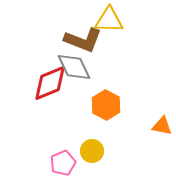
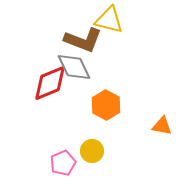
yellow triangle: rotated 12 degrees clockwise
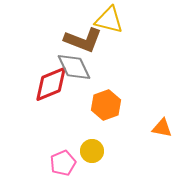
red diamond: moved 1 px right, 1 px down
orange hexagon: rotated 12 degrees clockwise
orange triangle: moved 2 px down
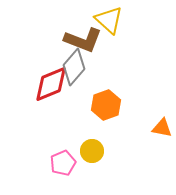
yellow triangle: rotated 28 degrees clockwise
gray diamond: rotated 66 degrees clockwise
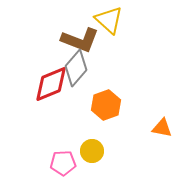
brown L-shape: moved 3 px left
gray diamond: moved 2 px right, 1 px down
pink pentagon: rotated 20 degrees clockwise
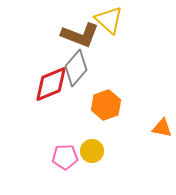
brown L-shape: moved 5 px up
pink pentagon: moved 2 px right, 6 px up
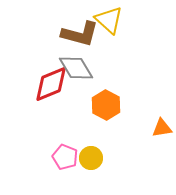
brown L-shape: moved 1 px up; rotated 6 degrees counterclockwise
gray diamond: rotated 72 degrees counterclockwise
orange hexagon: rotated 12 degrees counterclockwise
orange triangle: rotated 20 degrees counterclockwise
yellow circle: moved 1 px left, 7 px down
pink pentagon: rotated 25 degrees clockwise
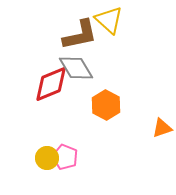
brown L-shape: moved 1 px down; rotated 27 degrees counterclockwise
orange triangle: rotated 10 degrees counterclockwise
yellow circle: moved 44 px left
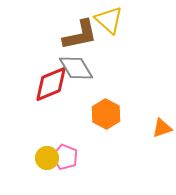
orange hexagon: moved 9 px down
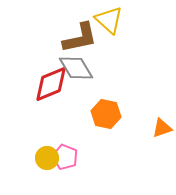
brown L-shape: moved 3 px down
orange hexagon: rotated 16 degrees counterclockwise
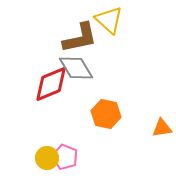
orange triangle: rotated 10 degrees clockwise
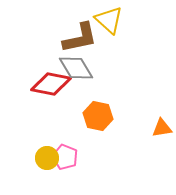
red diamond: rotated 33 degrees clockwise
orange hexagon: moved 8 px left, 2 px down
